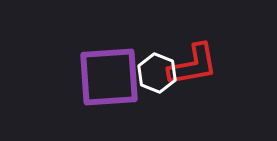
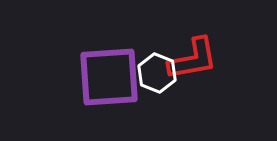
red L-shape: moved 6 px up
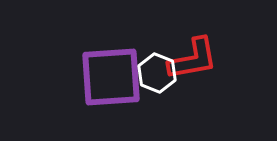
purple square: moved 2 px right
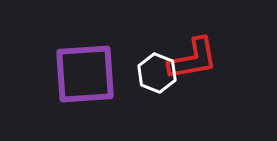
purple square: moved 26 px left, 3 px up
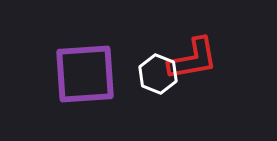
white hexagon: moved 1 px right, 1 px down
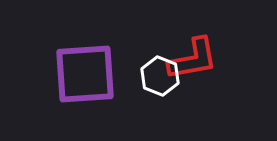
white hexagon: moved 2 px right, 2 px down
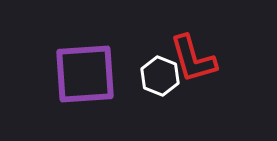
red L-shape: rotated 84 degrees clockwise
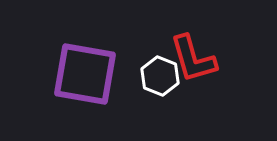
purple square: rotated 14 degrees clockwise
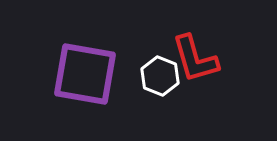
red L-shape: moved 2 px right
